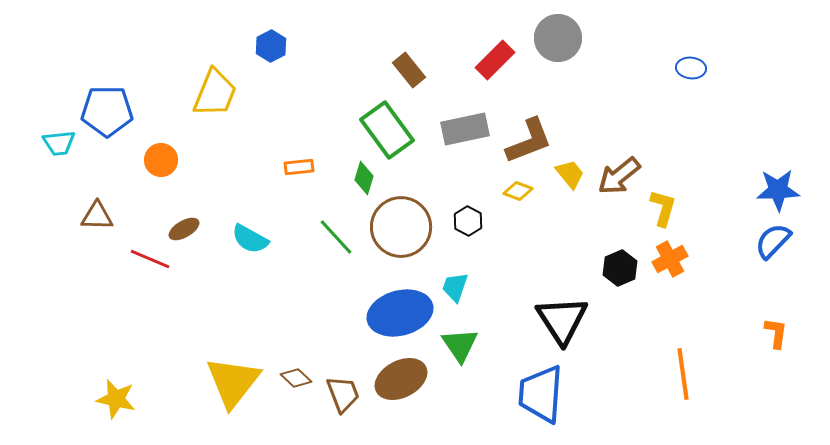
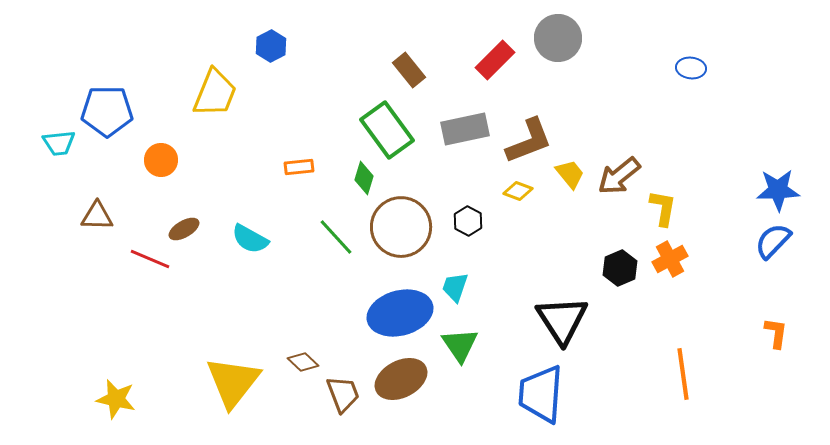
yellow L-shape at (663, 208): rotated 6 degrees counterclockwise
brown diamond at (296, 378): moved 7 px right, 16 px up
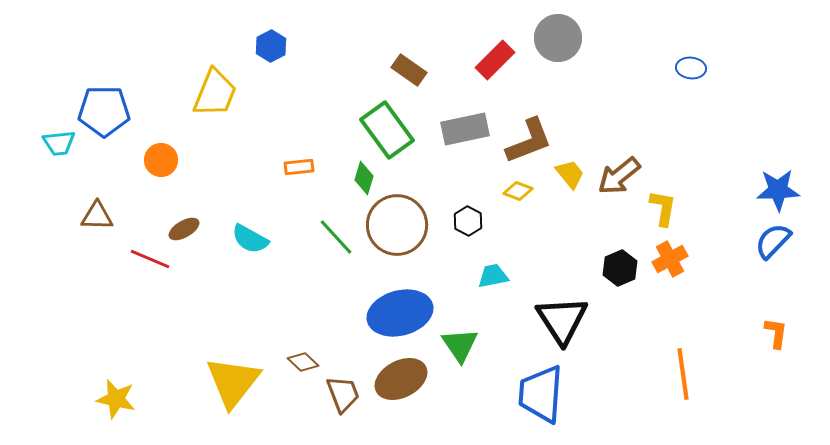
brown rectangle at (409, 70): rotated 16 degrees counterclockwise
blue pentagon at (107, 111): moved 3 px left
brown circle at (401, 227): moved 4 px left, 2 px up
cyan trapezoid at (455, 287): moved 38 px right, 11 px up; rotated 60 degrees clockwise
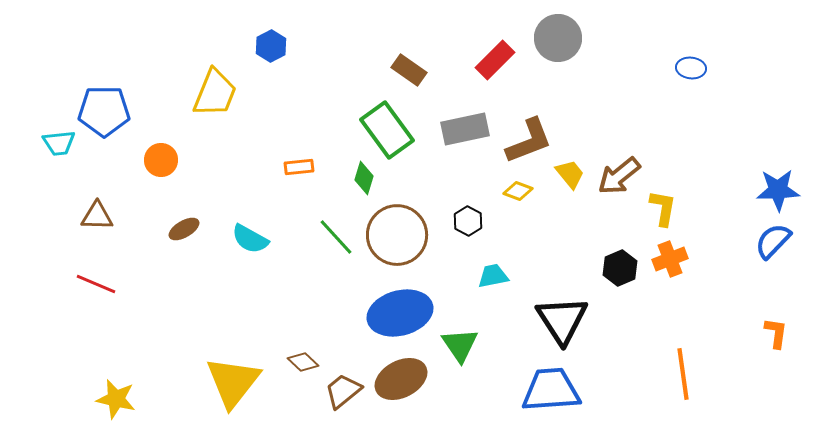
brown circle at (397, 225): moved 10 px down
red line at (150, 259): moved 54 px left, 25 px down
orange cross at (670, 259): rotated 8 degrees clockwise
brown trapezoid at (343, 394): moved 3 px up; rotated 108 degrees counterclockwise
blue trapezoid at (541, 394): moved 10 px right, 4 px up; rotated 82 degrees clockwise
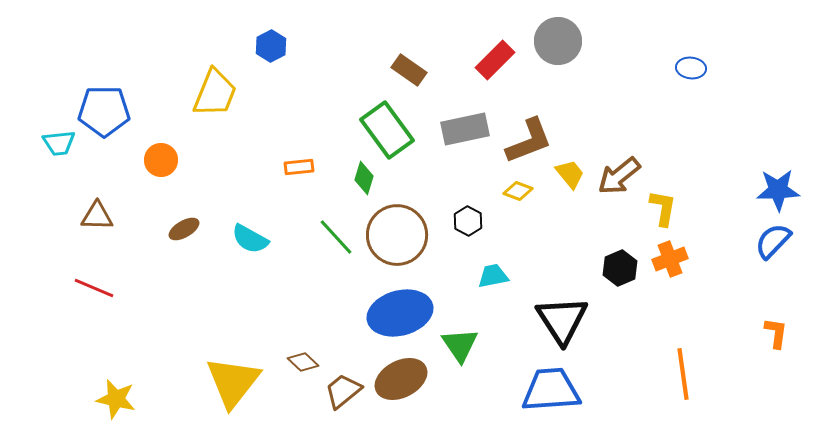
gray circle at (558, 38): moved 3 px down
red line at (96, 284): moved 2 px left, 4 px down
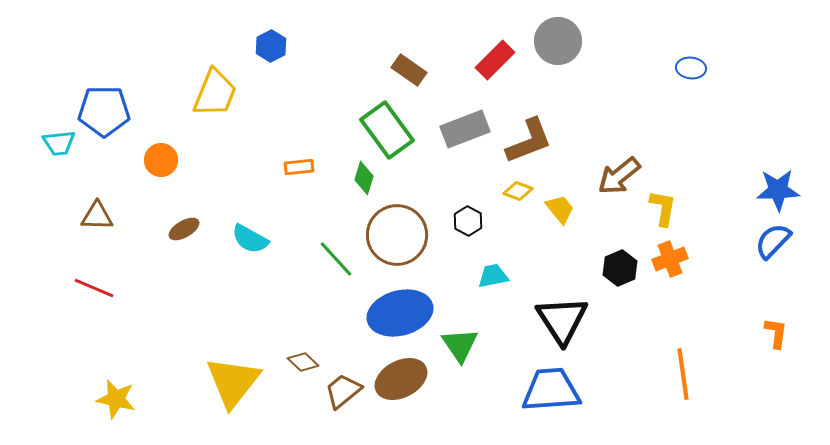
gray rectangle at (465, 129): rotated 9 degrees counterclockwise
yellow trapezoid at (570, 174): moved 10 px left, 35 px down
green line at (336, 237): moved 22 px down
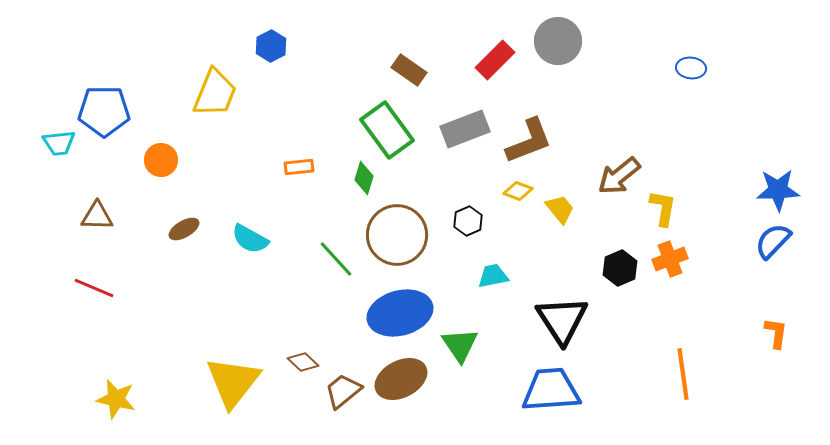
black hexagon at (468, 221): rotated 8 degrees clockwise
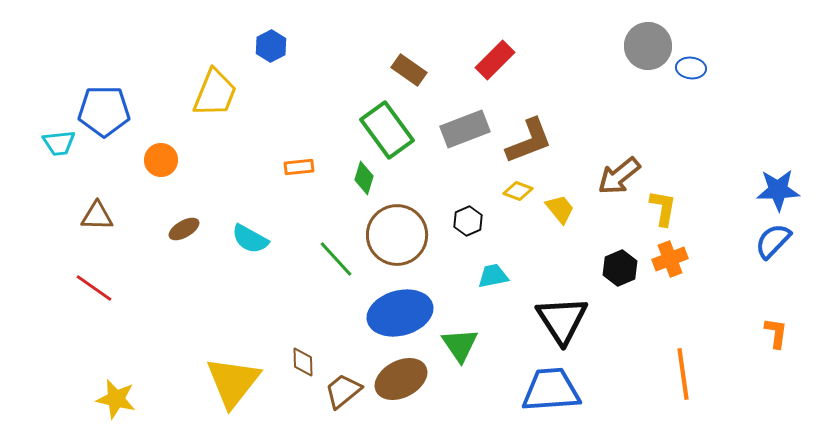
gray circle at (558, 41): moved 90 px right, 5 px down
red line at (94, 288): rotated 12 degrees clockwise
brown diamond at (303, 362): rotated 44 degrees clockwise
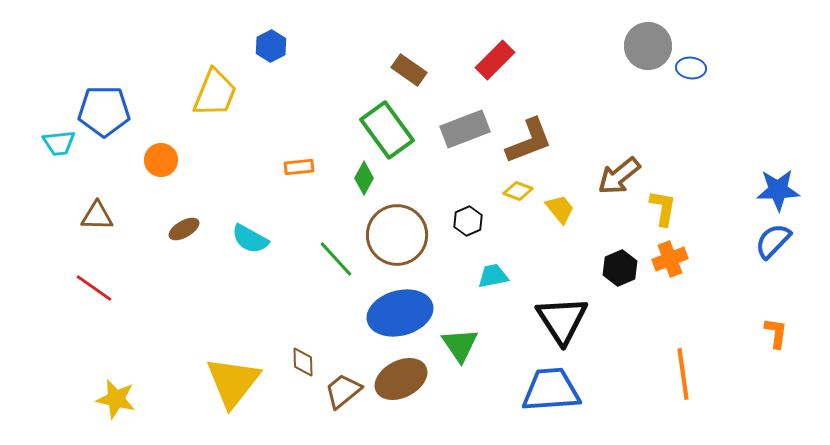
green diamond at (364, 178): rotated 12 degrees clockwise
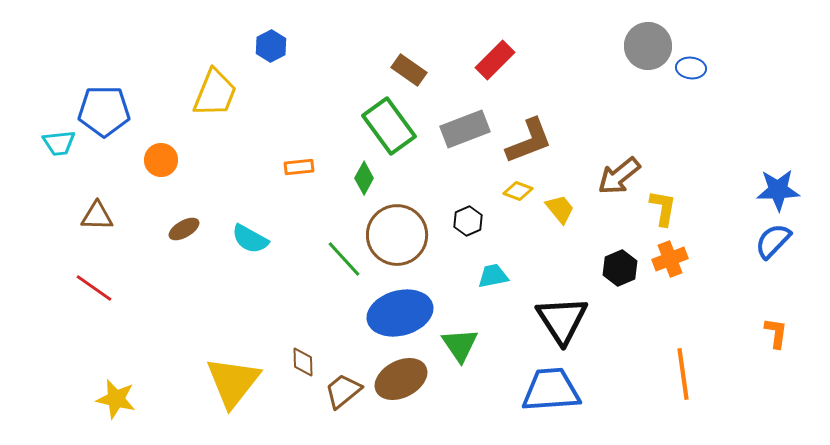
green rectangle at (387, 130): moved 2 px right, 4 px up
green line at (336, 259): moved 8 px right
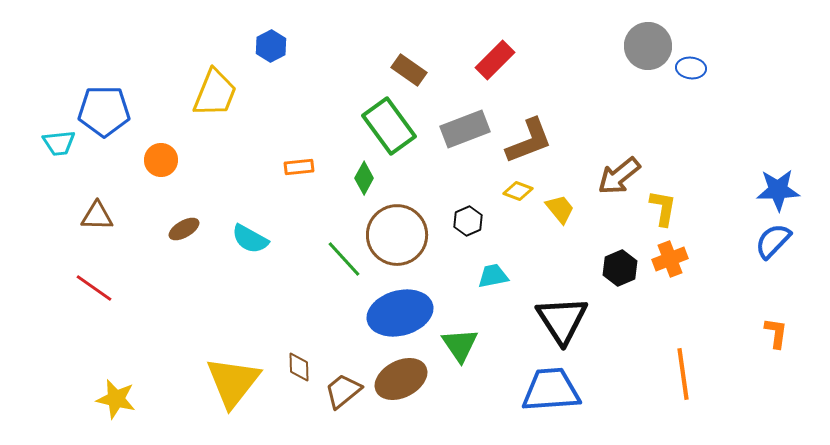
brown diamond at (303, 362): moved 4 px left, 5 px down
